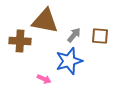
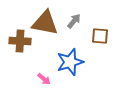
brown triangle: moved 2 px down
gray arrow: moved 14 px up
blue star: moved 1 px right, 1 px down
pink arrow: rotated 16 degrees clockwise
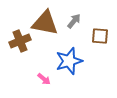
brown cross: rotated 25 degrees counterclockwise
blue star: moved 1 px left, 1 px up
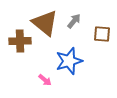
brown triangle: rotated 28 degrees clockwise
brown square: moved 2 px right, 2 px up
brown cross: rotated 20 degrees clockwise
pink arrow: moved 1 px right, 1 px down
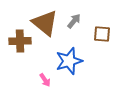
pink arrow: rotated 16 degrees clockwise
